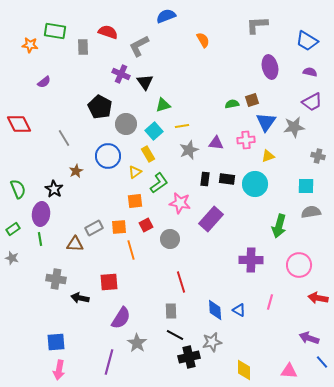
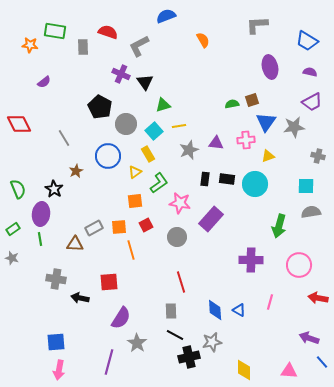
yellow line at (182, 126): moved 3 px left
gray circle at (170, 239): moved 7 px right, 2 px up
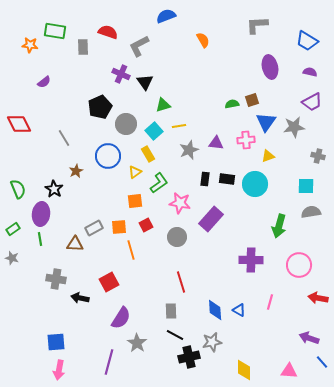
black pentagon at (100, 107): rotated 20 degrees clockwise
red square at (109, 282): rotated 24 degrees counterclockwise
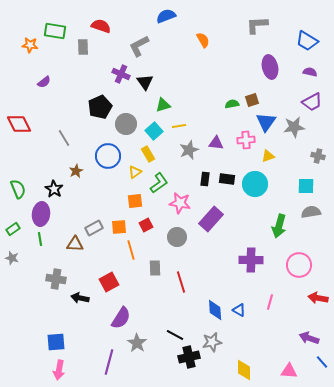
red semicircle at (108, 32): moved 7 px left, 6 px up
gray rectangle at (171, 311): moved 16 px left, 43 px up
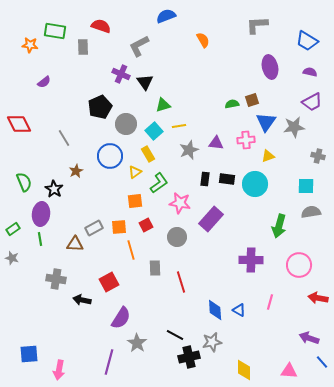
blue circle at (108, 156): moved 2 px right
green semicircle at (18, 189): moved 6 px right, 7 px up
black arrow at (80, 298): moved 2 px right, 2 px down
blue square at (56, 342): moved 27 px left, 12 px down
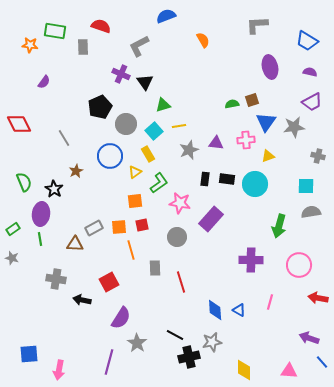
purple semicircle at (44, 82): rotated 16 degrees counterclockwise
red square at (146, 225): moved 4 px left; rotated 16 degrees clockwise
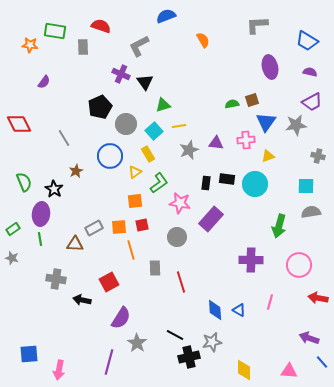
gray star at (294, 127): moved 2 px right, 2 px up
black rectangle at (205, 179): moved 1 px right, 4 px down
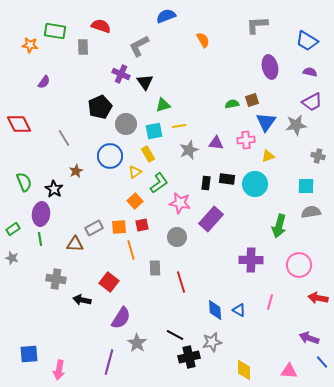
cyan square at (154, 131): rotated 30 degrees clockwise
orange square at (135, 201): rotated 35 degrees counterclockwise
red square at (109, 282): rotated 24 degrees counterclockwise
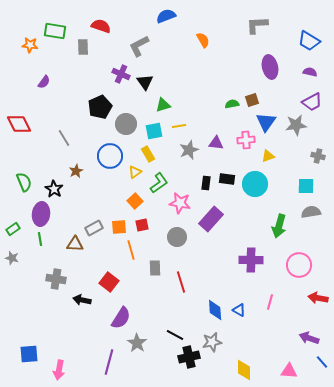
blue trapezoid at (307, 41): moved 2 px right
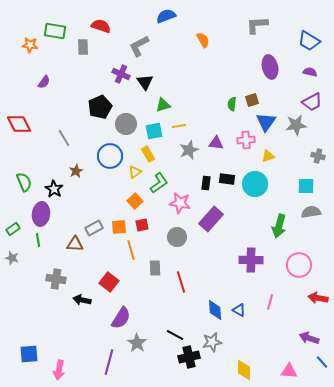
green semicircle at (232, 104): rotated 72 degrees counterclockwise
green line at (40, 239): moved 2 px left, 1 px down
